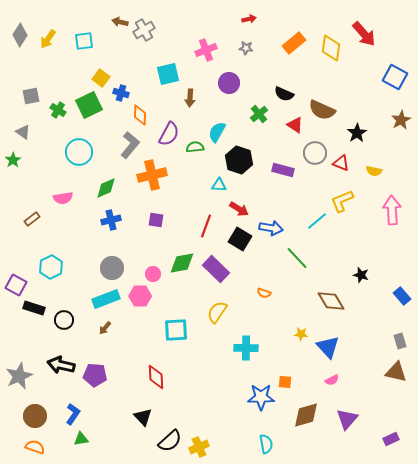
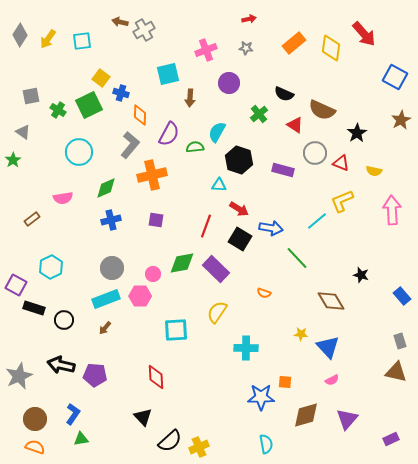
cyan square at (84, 41): moved 2 px left
brown circle at (35, 416): moved 3 px down
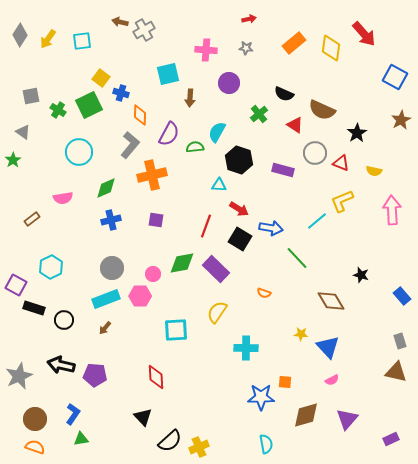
pink cross at (206, 50): rotated 25 degrees clockwise
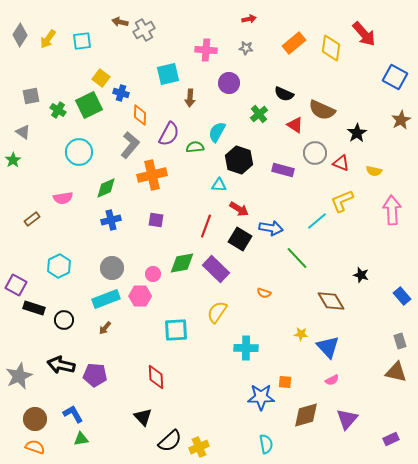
cyan hexagon at (51, 267): moved 8 px right, 1 px up
blue L-shape at (73, 414): rotated 65 degrees counterclockwise
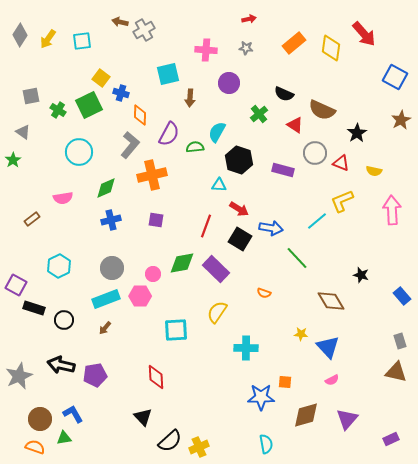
purple pentagon at (95, 375): rotated 15 degrees counterclockwise
brown circle at (35, 419): moved 5 px right
green triangle at (81, 439): moved 17 px left, 1 px up
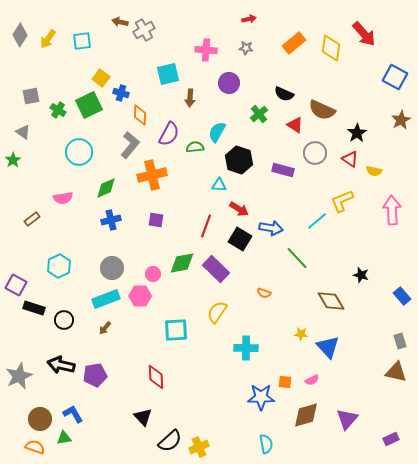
red triangle at (341, 163): moved 9 px right, 4 px up; rotated 12 degrees clockwise
pink semicircle at (332, 380): moved 20 px left
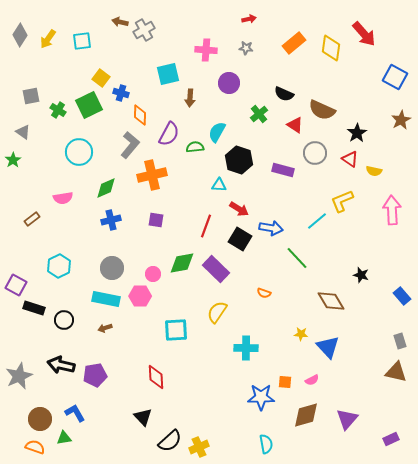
cyan rectangle at (106, 299): rotated 32 degrees clockwise
brown arrow at (105, 328): rotated 32 degrees clockwise
blue L-shape at (73, 414): moved 2 px right, 1 px up
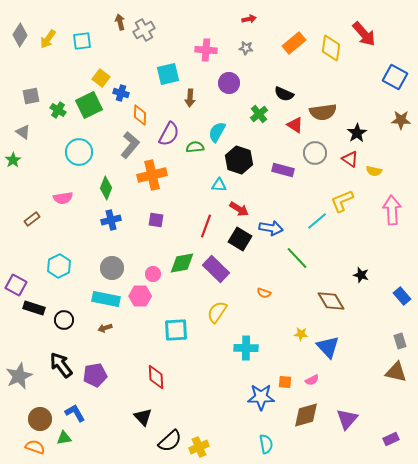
brown arrow at (120, 22): rotated 63 degrees clockwise
brown semicircle at (322, 110): moved 1 px right, 2 px down; rotated 32 degrees counterclockwise
brown star at (401, 120): rotated 30 degrees clockwise
green diamond at (106, 188): rotated 45 degrees counterclockwise
black arrow at (61, 365): rotated 40 degrees clockwise
